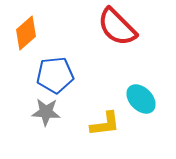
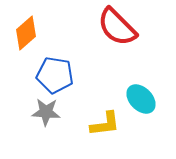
blue pentagon: rotated 15 degrees clockwise
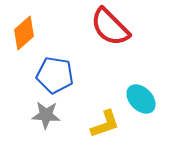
red semicircle: moved 7 px left
orange diamond: moved 2 px left
gray star: moved 3 px down
yellow L-shape: rotated 12 degrees counterclockwise
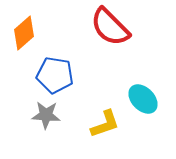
cyan ellipse: moved 2 px right
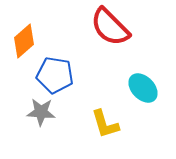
orange diamond: moved 8 px down
cyan ellipse: moved 11 px up
gray star: moved 5 px left, 3 px up
yellow L-shape: rotated 92 degrees clockwise
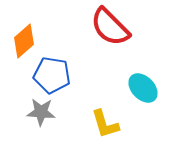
blue pentagon: moved 3 px left
